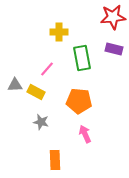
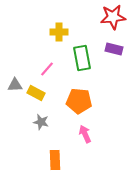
yellow rectangle: moved 1 px down
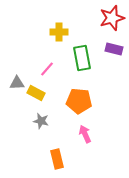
red star: moved 1 px left, 1 px down; rotated 10 degrees counterclockwise
gray triangle: moved 2 px right, 2 px up
gray star: moved 1 px up
orange rectangle: moved 2 px right, 1 px up; rotated 12 degrees counterclockwise
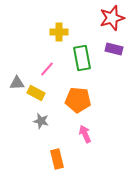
orange pentagon: moved 1 px left, 1 px up
